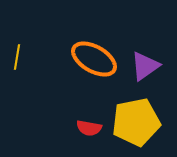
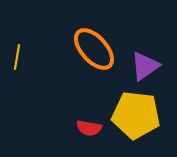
orange ellipse: moved 10 px up; rotated 18 degrees clockwise
yellow pentagon: moved 7 px up; rotated 18 degrees clockwise
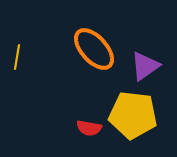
yellow pentagon: moved 3 px left
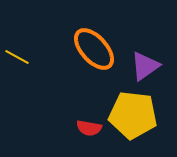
yellow line: rotated 70 degrees counterclockwise
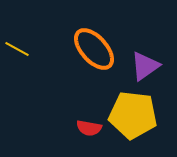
yellow line: moved 8 px up
